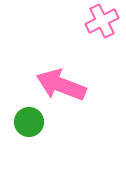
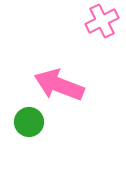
pink arrow: moved 2 px left
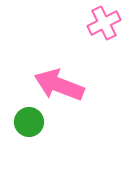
pink cross: moved 2 px right, 2 px down
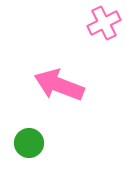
green circle: moved 21 px down
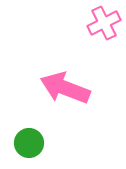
pink arrow: moved 6 px right, 3 px down
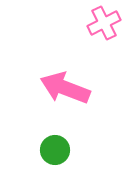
green circle: moved 26 px right, 7 px down
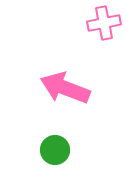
pink cross: rotated 16 degrees clockwise
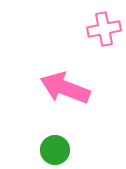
pink cross: moved 6 px down
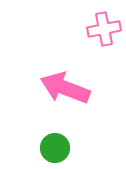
green circle: moved 2 px up
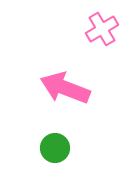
pink cross: moved 2 px left; rotated 20 degrees counterclockwise
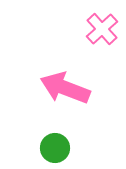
pink cross: rotated 12 degrees counterclockwise
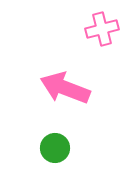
pink cross: rotated 28 degrees clockwise
